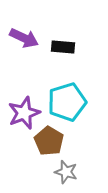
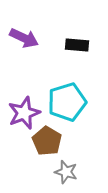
black rectangle: moved 14 px right, 2 px up
brown pentagon: moved 2 px left
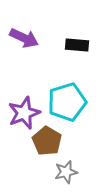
gray star: rotated 30 degrees counterclockwise
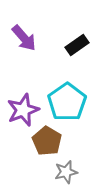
purple arrow: rotated 24 degrees clockwise
black rectangle: rotated 40 degrees counterclockwise
cyan pentagon: rotated 18 degrees counterclockwise
purple star: moved 1 px left, 3 px up
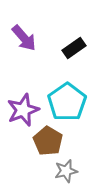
black rectangle: moved 3 px left, 3 px down
brown pentagon: moved 1 px right
gray star: moved 1 px up
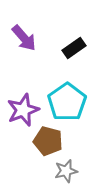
brown pentagon: rotated 16 degrees counterclockwise
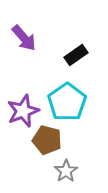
black rectangle: moved 2 px right, 7 px down
purple star: moved 1 px down
brown pentagon: moved 1 px left, 1 px up
gray star: rotated 20 degrees counterclockwise
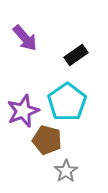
purple arrow: moved 1 px right
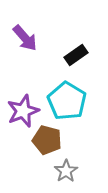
cyan pentagon: moved 1 px up; rotated 6 degrees counterclockwise
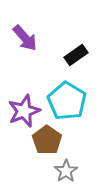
purple star: moved 1 px right
brown pentagon: rotated 20 degrees clockwise
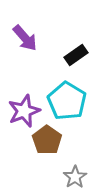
gray star: moved 9 px right, 6 px down
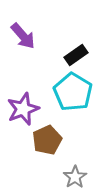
purple arrow: moved 2 px left, 2 px up
cyan pentagon: moved 6 px right, 9 px up
purple star: moved 1 px left, 2 px up
brown pentagon: rotated 12 degrees clockwise
